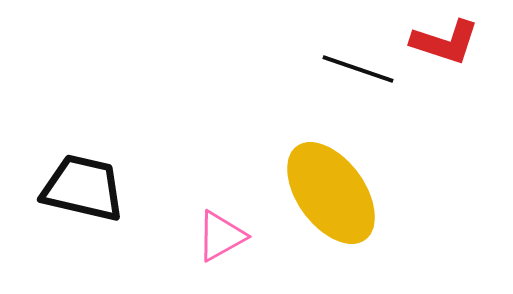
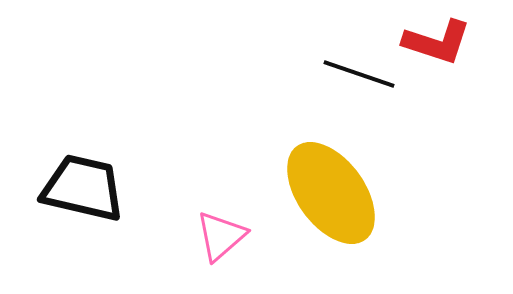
red L-shape: moved 8 px left
black line: moved 1 px right, 5 px down
pink triangle: rotated 12 degrees counterclockwise
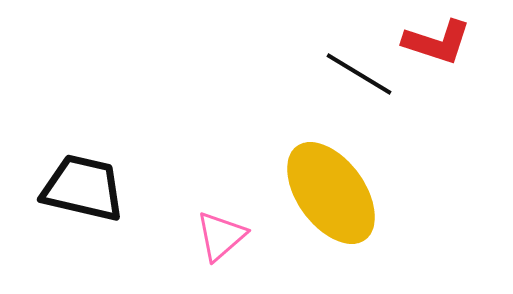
black line: rotated 12 degrees clockwise
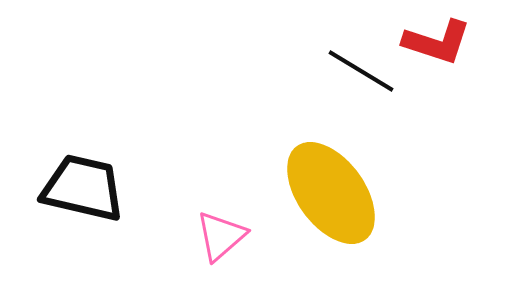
black line: moved 2 px right, 3 px up
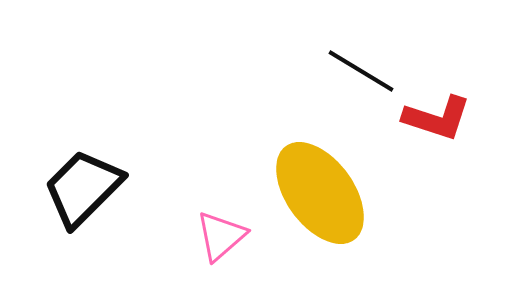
red L-shape: moved 76 px down
black trapezoid: rotated 58 degrees counterclockwise
yellow ellipse: moved 11 px left
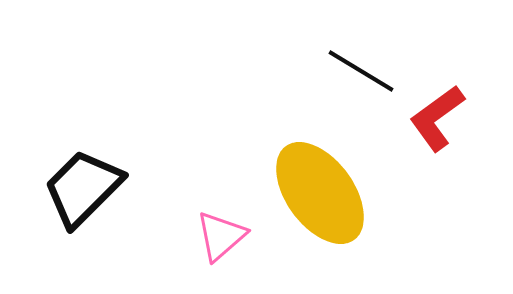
red L-shape: rotated 126 degrees clockwise
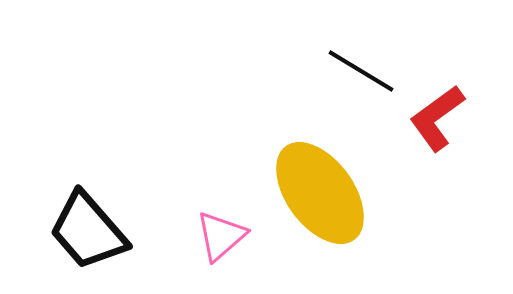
black trapezoid: moved 5 px right, 43 px down; rotated 86 degrees counterclockwise
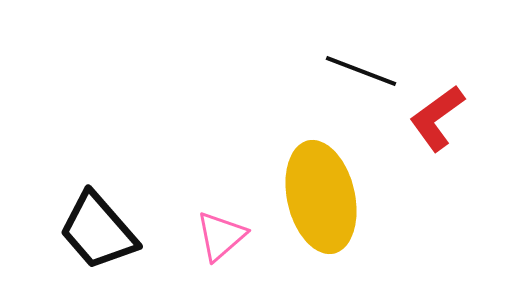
black line: rotated 10 degrees counterclockwise
yellow ellipse: moved 1 px right, 4 px down; rotated 23 degrees clockwise
black trapezoid: moved 10 px right
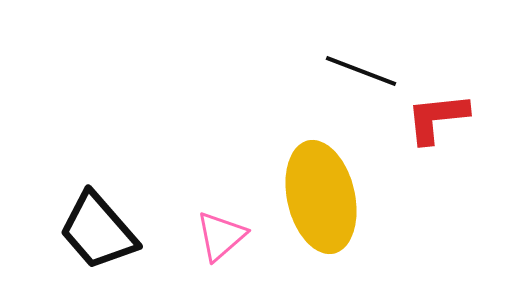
red L-shape: rotated 30 degrees clockwise
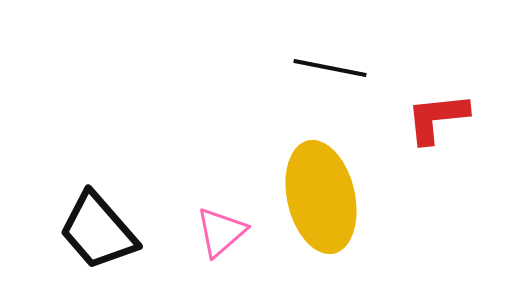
black line: moved 31 px left, 3 px up; rotated 10 degrees counterclockwise
pink triangle: moved 4 px up
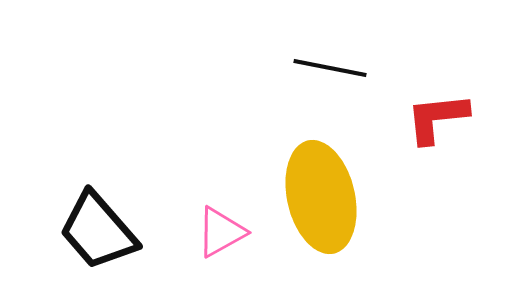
pink triangle: rotated 12 degrees clockwise
